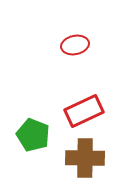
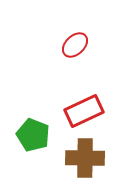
red ellipse: rotated 32 degrees counterclockwise
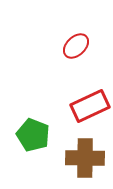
red ellipse: moved 1 px right, 1 px down
red rectangle: moved 6 px right, 5 px up
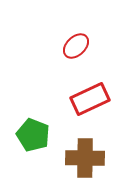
red rectangle: moved 7 px up
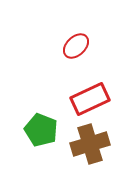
green pentagon: moved 8 px right, 5 px up
brown cross: moved 5 px right, 14 px up; rotated 18 degrees counterclockwise
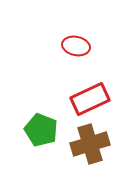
red ellipse: rotated 56 degrees clockwise
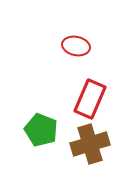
red rectangle: rotated 42 degrees counterclockwise
